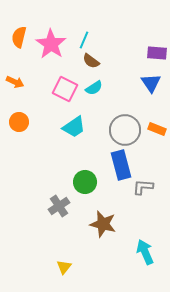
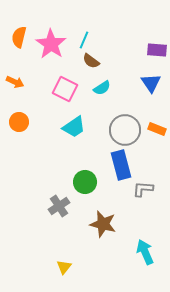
purple rectangle: moved 3 px up
cyan semicircle: moved 8 px right
gray L-shape: moved 2 px down
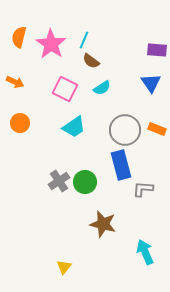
orange circle: moved 1 px right, 1 px down
gray cross: moved 25 px up
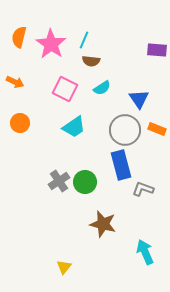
brown semicircle: rotated 30 degrees counterclockwise
blue triangle: moved 12 px left, 16 px down
gray L-shape: rotated 15 degrees clockwise
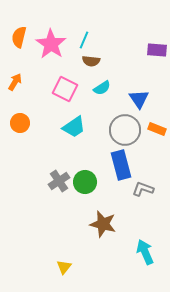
orange arrow: rotated 84 degrees counterclockwise
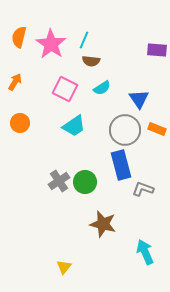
cyan trapezoid: moved 1 px up
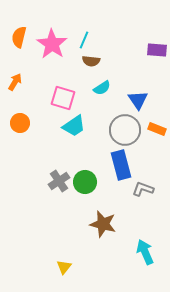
pink star: moved 1 px right
pink square: moved 2 px left, 9 px down; rotated 10 degrees counterclockwise
blue triangle: moved 1 px left, 1 px down
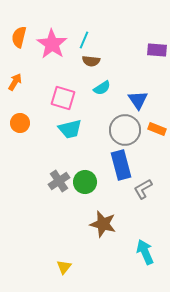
cyan trapezoid: moved 4 px left, 3 px down; rotated 20 degrees clockwise
gray L-shape: rotated 50 degrees counterclockwise
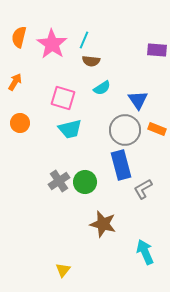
yellow triangle: moved 1 px left, 3 px down
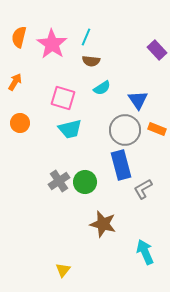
cyan line: moved 2 px right, 3 px up
purple rectangle: rotated 42 degrees clockwise
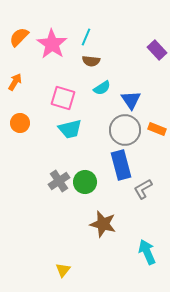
orange semicircle: rotated 30 degrees clockwise
blue triangle: moved 7 px left
cyan arrow: moved 2 px right
